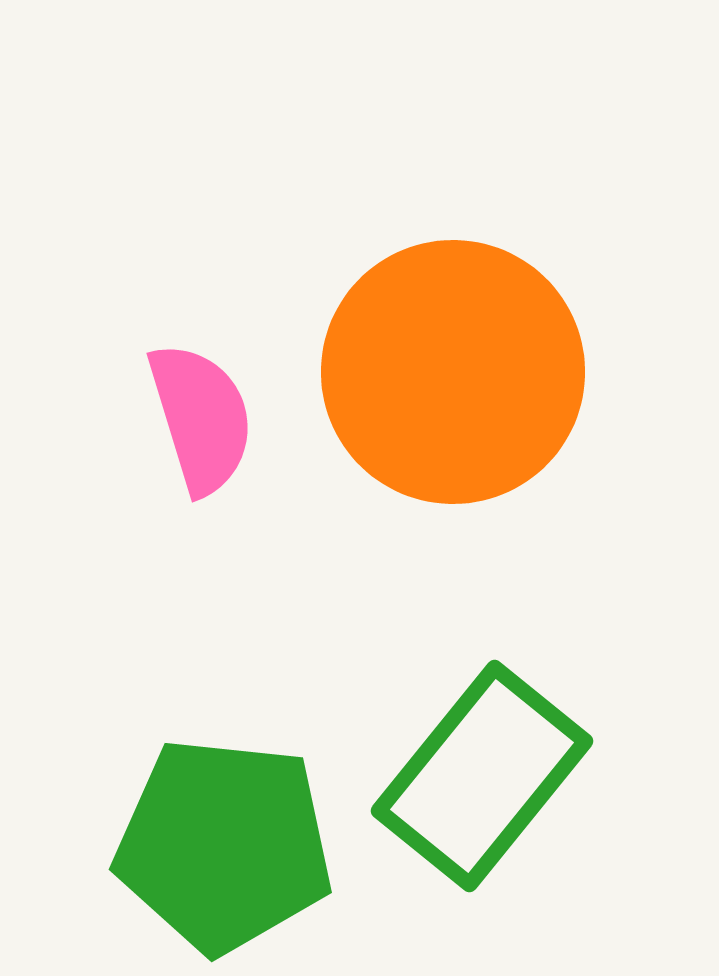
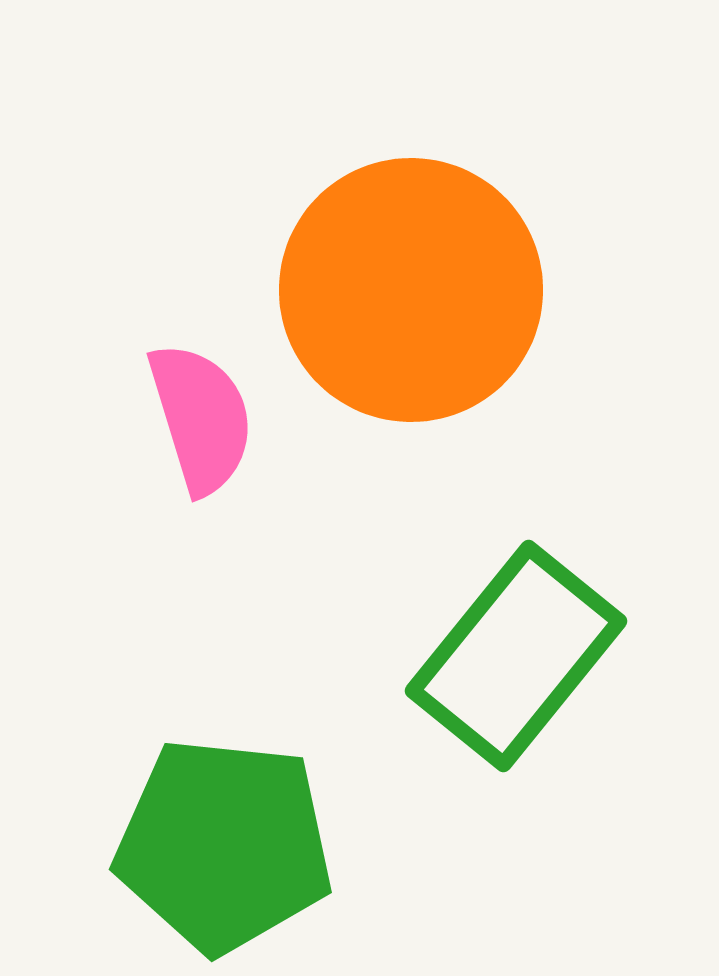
orange circle: moved 42 px left, 82 px up
green rectangle: moved 34 px right, 120 px up
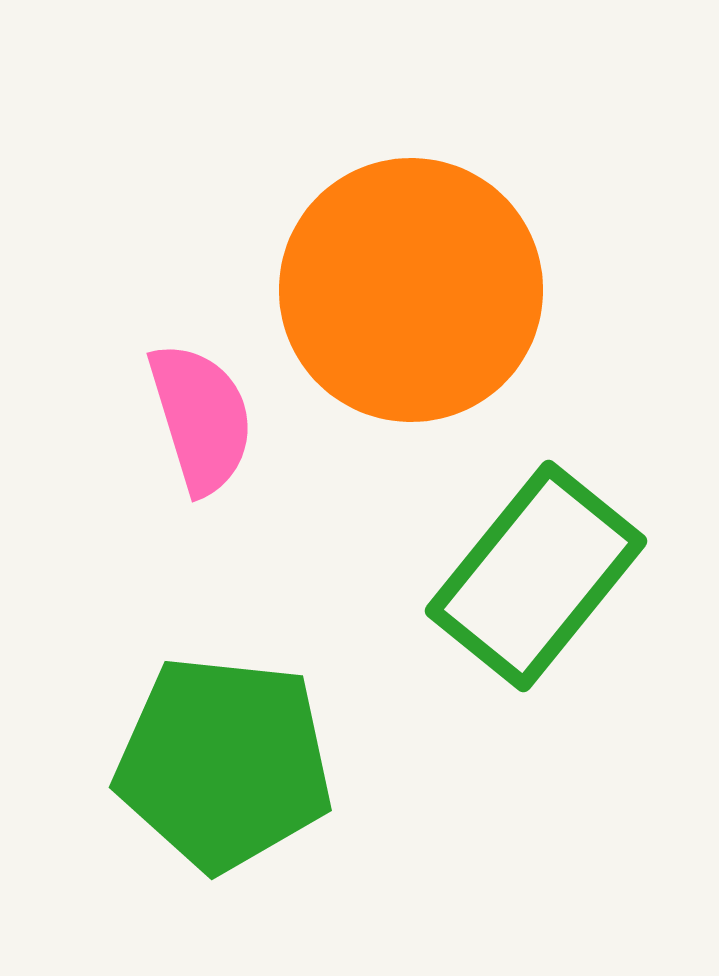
green rectangle: moved 20 px right, 80 px up
green pentagon: moved 82 px up
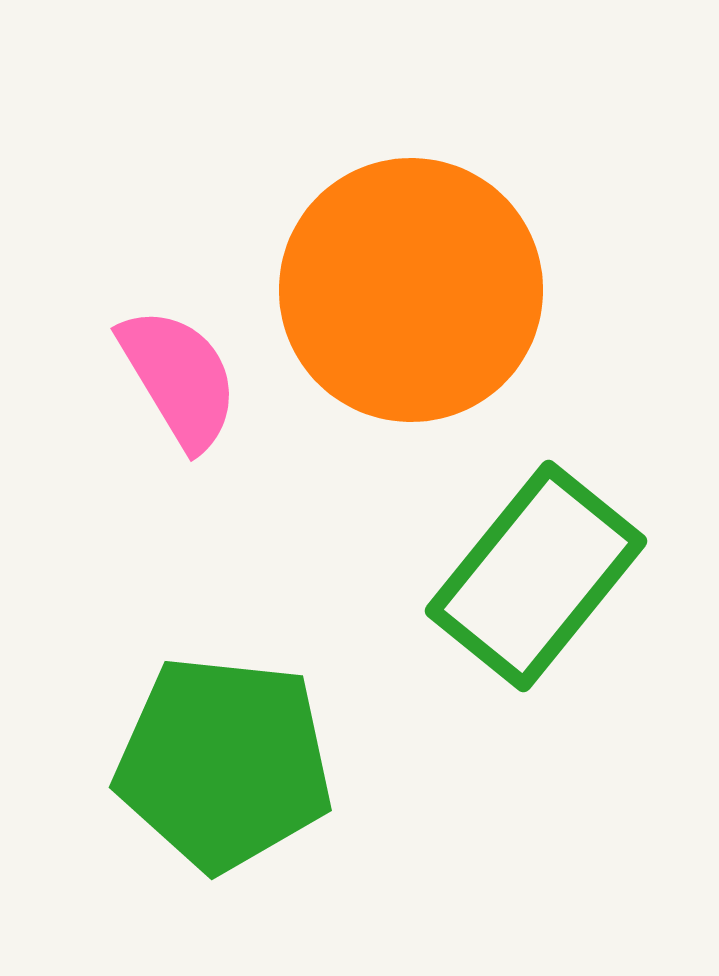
pink semicircle: moved 22 px left, 40 px up; rotated 14 degrees counterclockwise
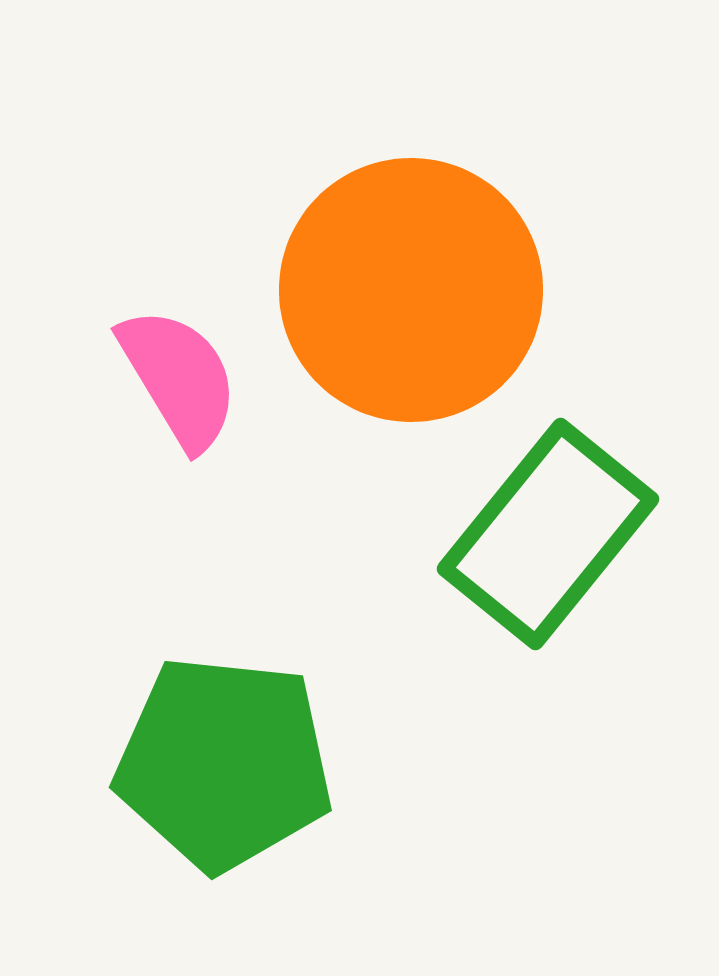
green rectangle: moved 12 px right, 42 px up
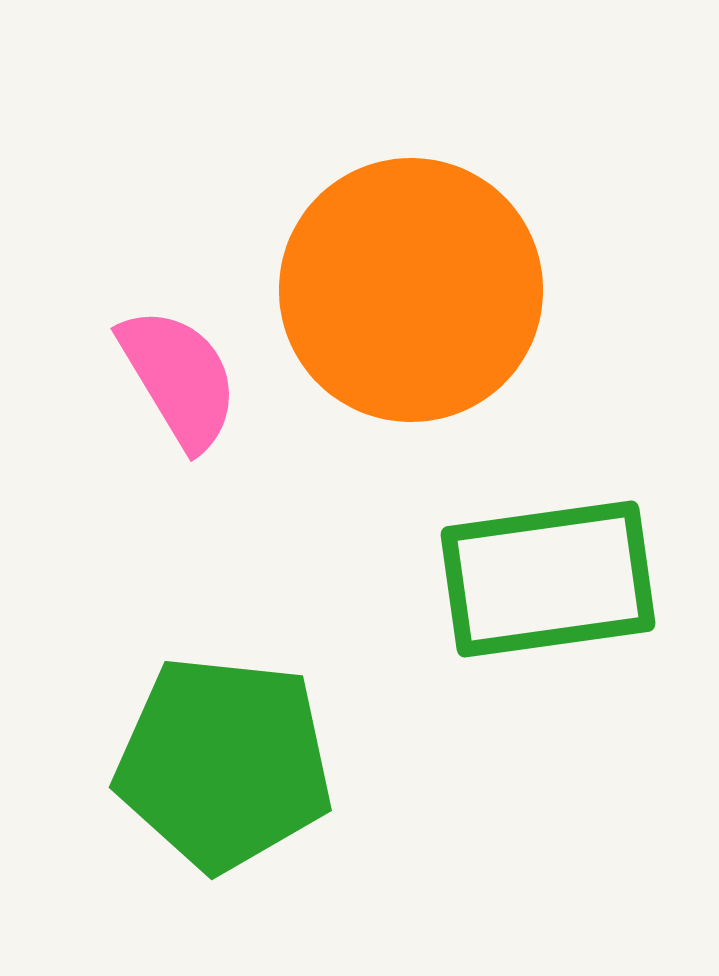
green rectangle: moved 45 px down; rotated 43 degrees clockwise
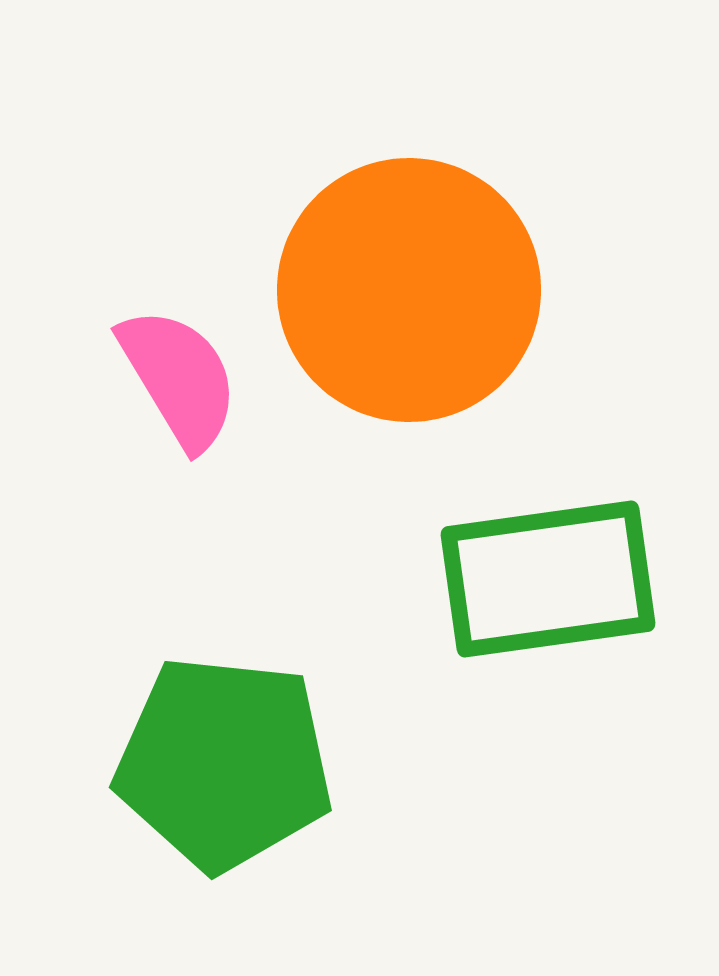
orange circle: moved 2 px left
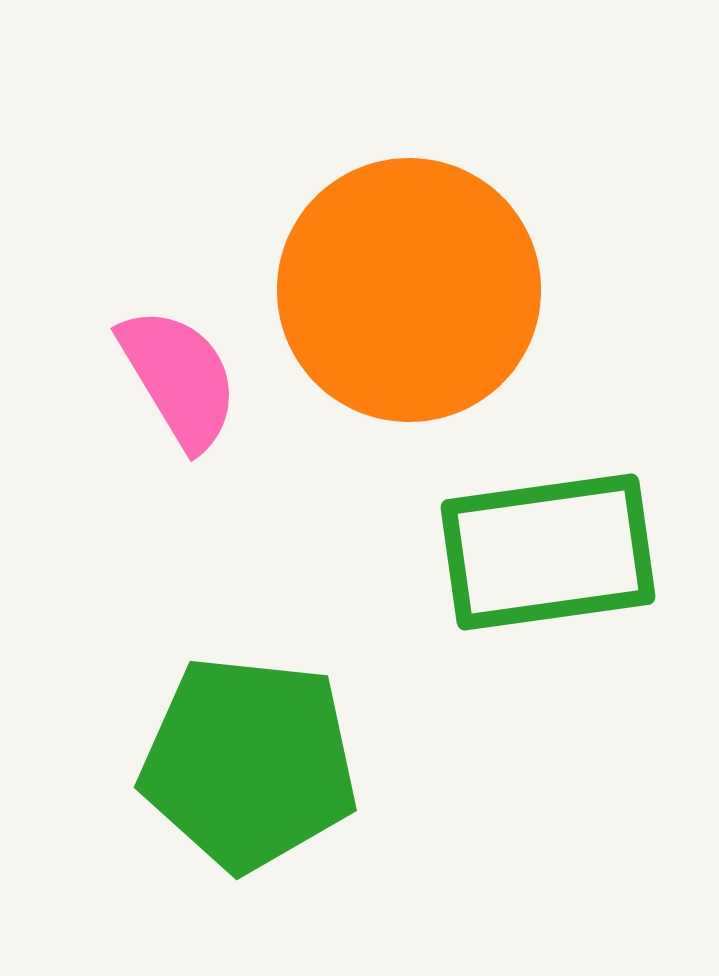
green rectangle: moved 27 px up
green pentagon: moved 25 px right
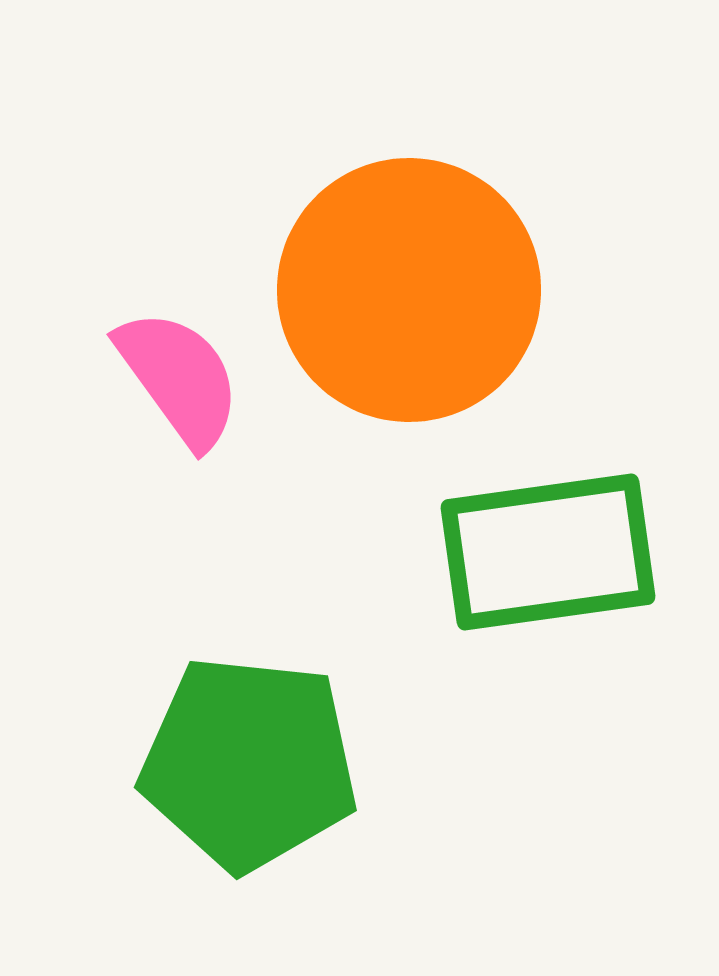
pink semicircle: rotated 5 degrees counterclockwise
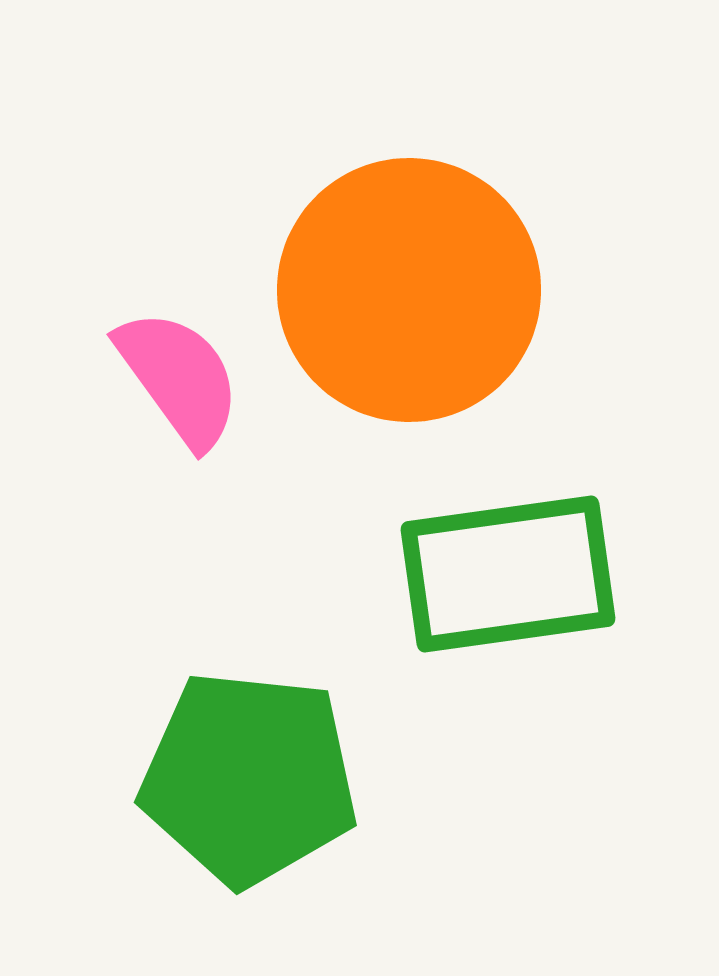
green rectangle: moved 40 px left, 22 px down
green pentagon: moved 15 px down
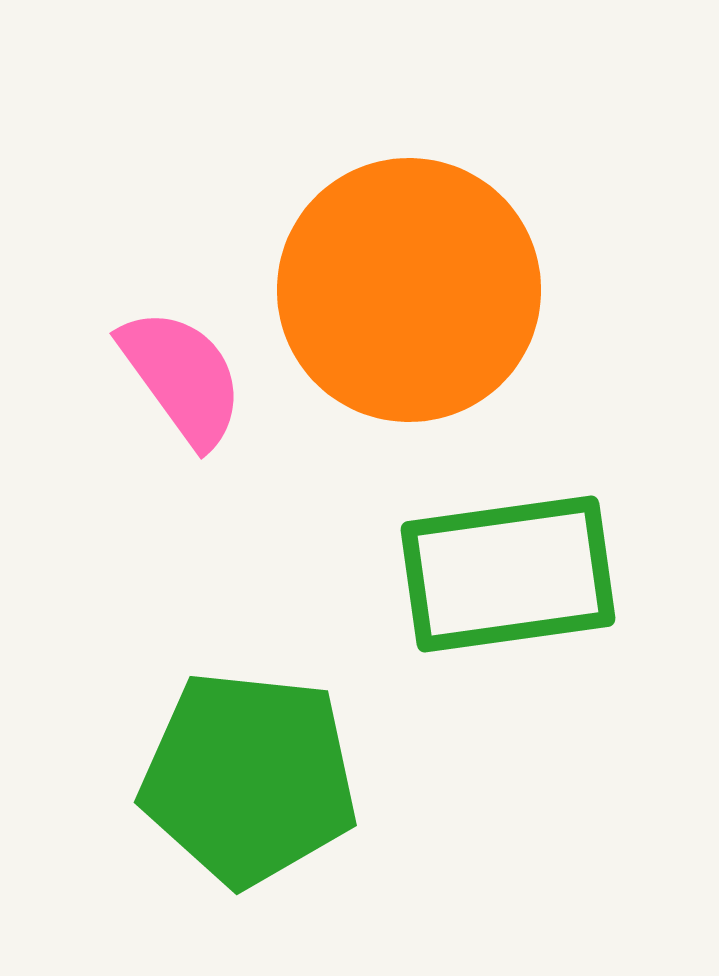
pink semicircle: moved 3 px right, 1 px up
